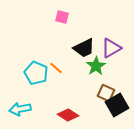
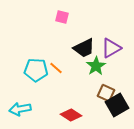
cyan pentagon: moved 3 px up; rotated 20 degrees counterclockwise
red diamond: moved 3 px right
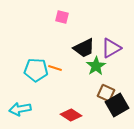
orange line: moved 1 px left; rotated 24 degrees counterclockwise
